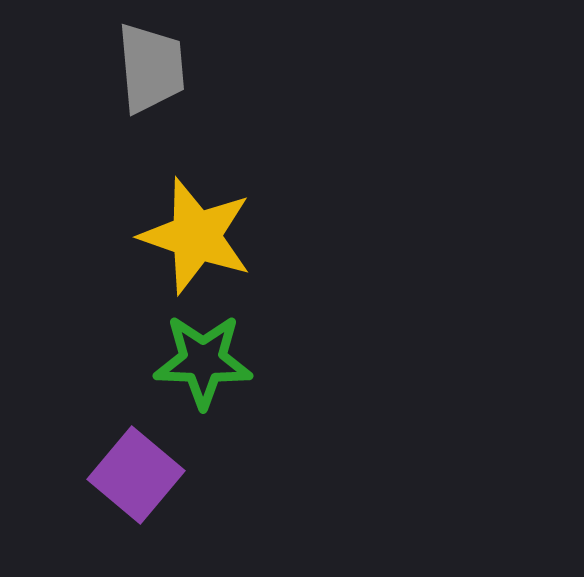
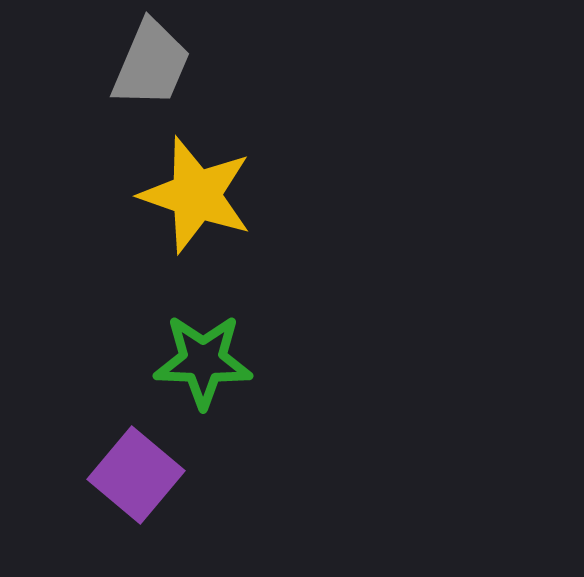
gray trapezoid: moved 4 px up; rotated 28 degrees clockwise
yellow star: moved 41 px up
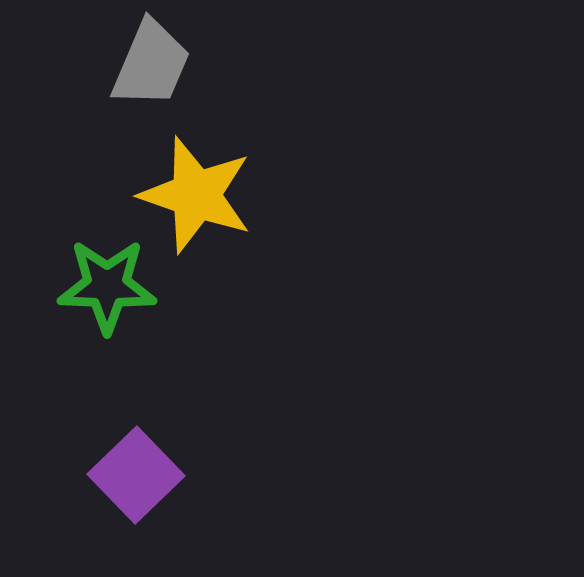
green star: moved 96 px left, 75 px up
purple square: rotated 6 degrees clockwise
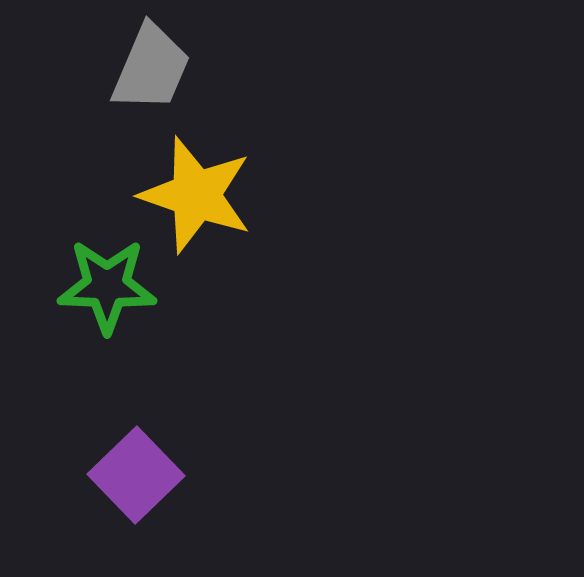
gray trapezoid: moved 4 px down
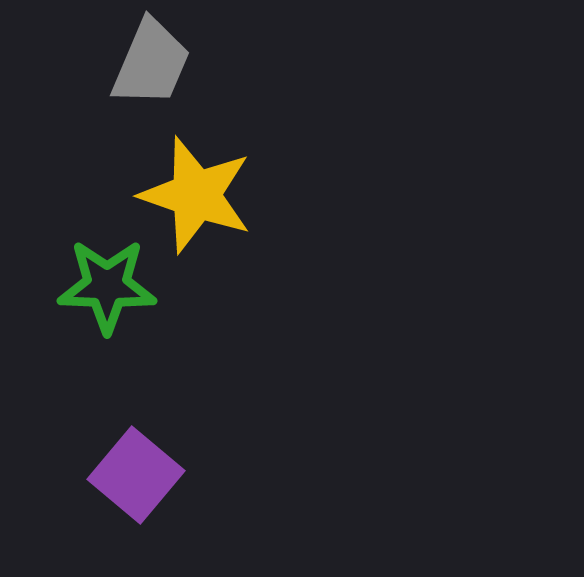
gray trapezoid: moved 5 px up
purple square: rotated 6 degrees counterclockwise
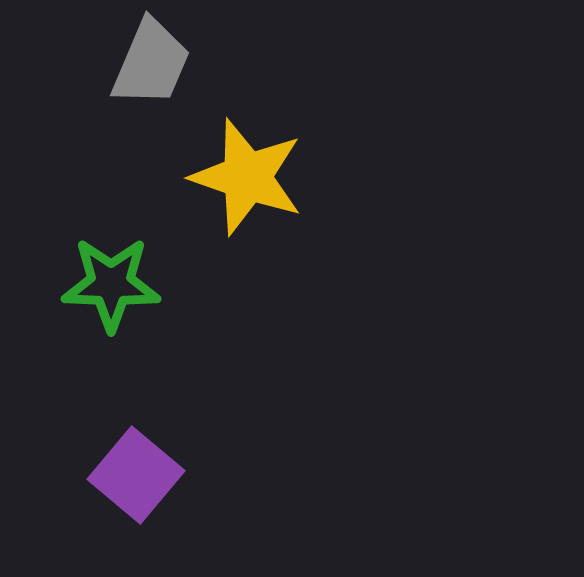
yellow star: moved 51 px right, 18 px up
green star: moved 4 px right, 2 px up
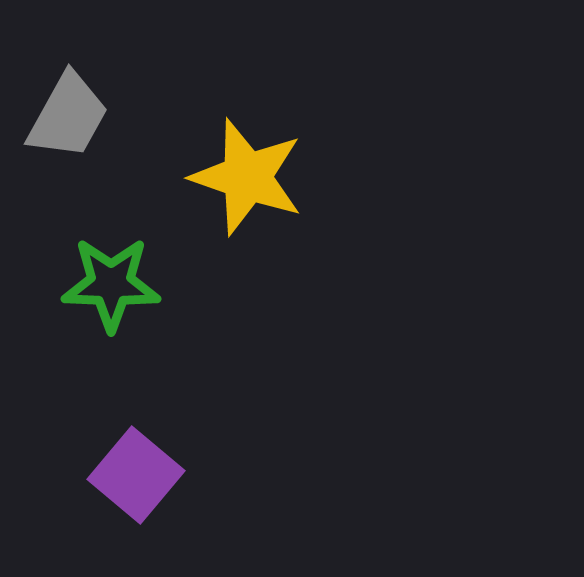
gray trapezoid: moved 83 px left, 53 px down; rotated 6 degrees clockwise
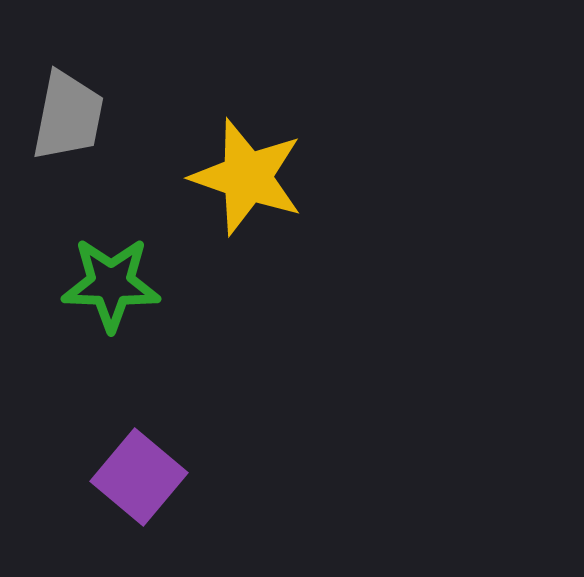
gray trapezoid: rotated 18 degrees counterclockwise
purple square: moved 3 px right, 2 px down
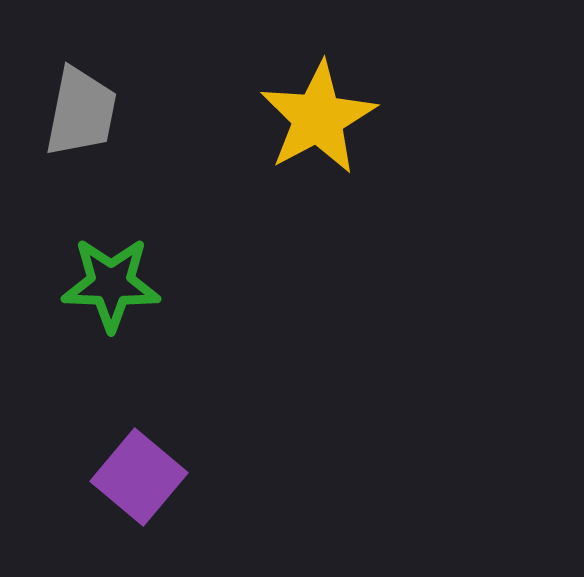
gray trapezoid: moved 13 px right, 4 px up
yellow star: moved 71 px right, 59 px up; rotated 25 degrees clockwise
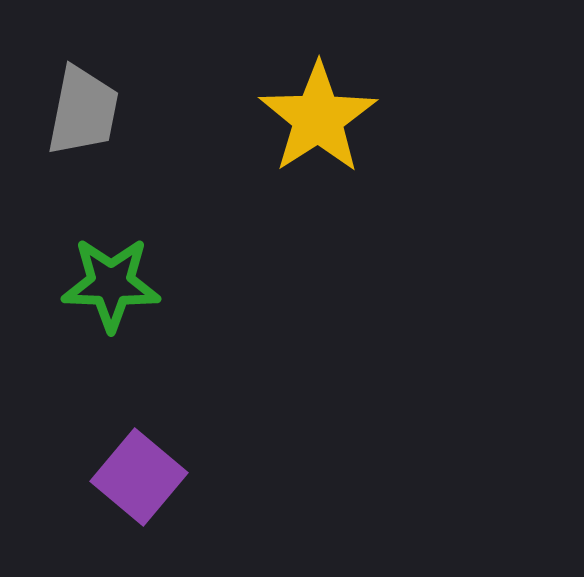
gray trapezoid: moved 2 px right, 1 px up
yellow star: rotated 5 degrees counterclockwise
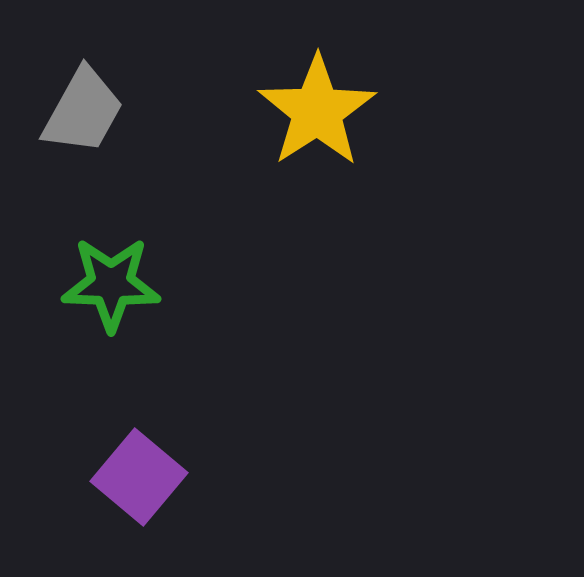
gray trapezoid: rotated 18 degrees clockwise
yellow star: moved 1 px left, 7 px up
